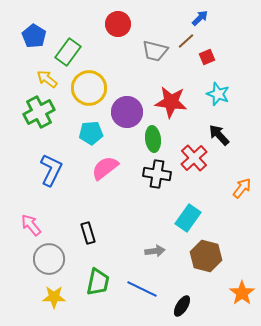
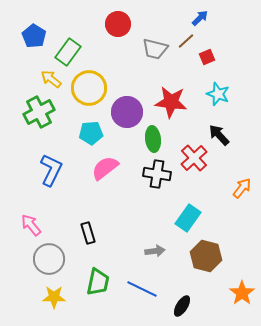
gray trapezoid: moved 2 px up
yellow arrow: moved 4 px right
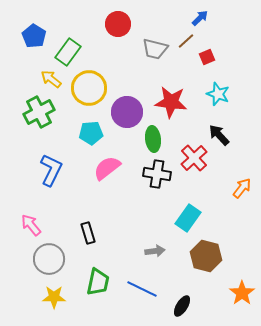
pink semicircle: moved 2 px right
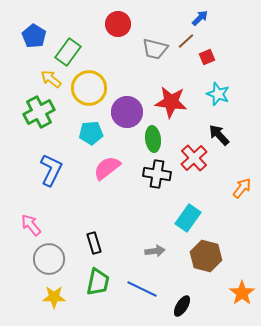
black rectangle: moved 6 px right, 10 px down
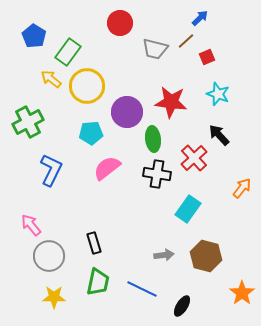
red circle: moved 2 px right, 1 px up
yellow circle: moved 2 px left, 2 px up
green cross: moved 11 px left, 10 px down
cyan rectangle: moved 9 px up
gray arrow: moved 9 px right, 4 px down
gray circle: moved 3 px up
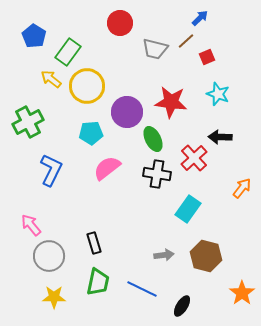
black arrow: moved 1 px right, 2 px down; rotated 45 degrees counterclockwise
green ellipse: rotated 20 degrees counterclockwise
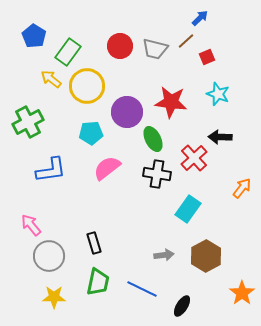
red circle: moved 23 px down
blue L-shape: rotated 56 degrees clockwise
brown hexagon: rotated 16 degrees clockwise
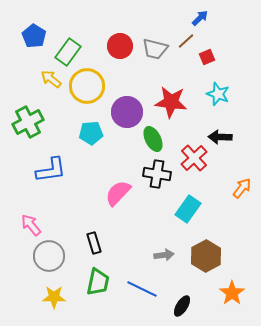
pink semicircle: moved 11 px right, 25 px down; rotated 8 degrees counterclockwise
orange star: moved 10 px left
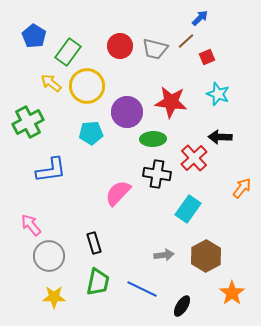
yellow arrow: moved 4 px down
green ellipse: rotated 65 degrees counterclockwise
